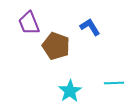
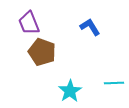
brown pentagon: moved 14 px left, 6 px down
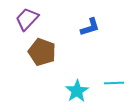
purple trapezoid: moved 2 px left, 4 px up; rotated 65 degrees clockwise
blue L-shape: rotated 105 degrees clockwise
cyan star: moved 7 px right
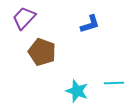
purple trapezoid: moved 3 px left, 1 px up
blue L-shape: moved 3 px up
cyan star: rotated 20 degrees counterclockwise
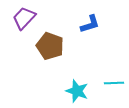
brown pentagon: moved 8 px right, 6 px up
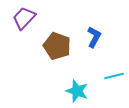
blue L-shape: moved 4 px right, 13 px down; rotated 45 degrees counterclockwise
brown pentagon: moved 7 px right
cyan line: moved 7 px up; rotated 12 degrees counterclockwise
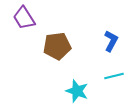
purple trapezoid: rotated 75 degrees counterclockwise
blue L-shape: moved 17 px right, 4 px down
brown pentagon: rotated 28 degrees counterclockwise
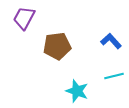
purple trapezoid: rotated 60 degrees clockwise
blue L-shape: rotated 70 degrees counterclockwise
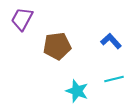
purple trapezoid: moved 2 px left, 1 px down
cyan line: moved 3 px down
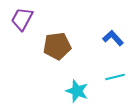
blue L-shape: moved 2 px right, 3 px up
cyan line: moved 1 px right, 2 px up
